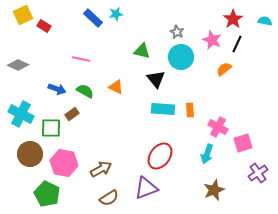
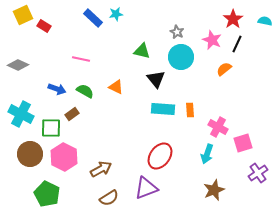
pink hexagon: moved 6 px up; rotated 16 degrees clockwise
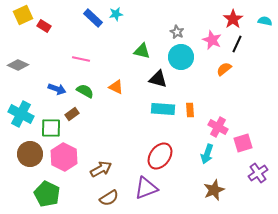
black triangle: moved 2 px right; rotated 36 degrees counterclockwise
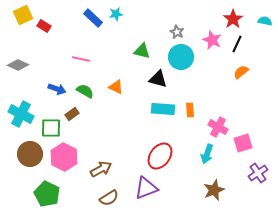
orange semicircle: moved 17 px right, 3 px down
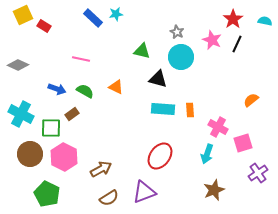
orange semicircle: moved 10 px right, 28 px down
purple triangle: moved 2 px left, 4 px down
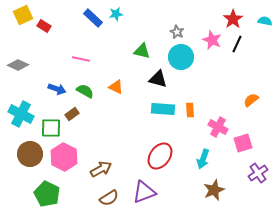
cyan arrow: moved 4 px left, 5 px down
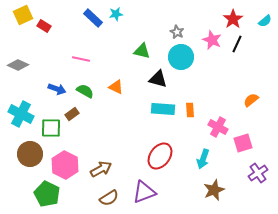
cyan semicircle: rotated 128 degrees clockwise
pink hexagon: moved 1 px right, 8 px down
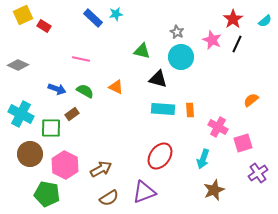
green pentagon: rotated 15 degrees counterclockwise
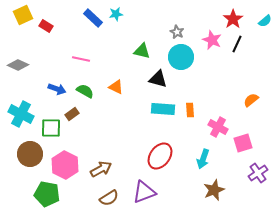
red rectangle: moved 2 px right
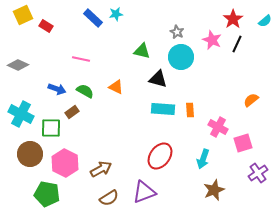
brown rectangle: moved 2 px up
pink hexagon: moved 2 px up
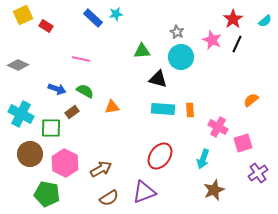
green triangle: rotated 18 degrees counterclockwise
orange triangle: moved 4 px left, 20 px down; rotated 35 degrees counterclockwise
